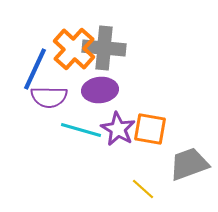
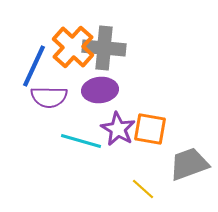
orange cross: moved 1 px left, 2 px up
blue line: moved 1 px left, 3 px up
cyan line: moved 11 px down
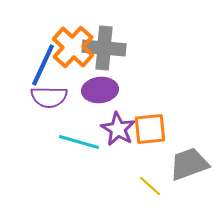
blue line: moved 9 px right, 1 px up
orange square: rotated 16 degrees counterclockwise
cyan line: moved 2 px left, 1 px down
yellow line: moved 7 px right, 3 px up
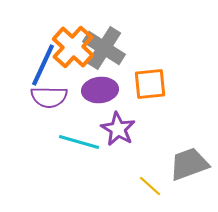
gray cross: rotated 27 degrees clockwise
orange square: moved 45 px up
